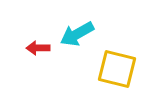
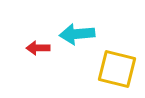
cyan arrow: rotated 24 degrees clockwise
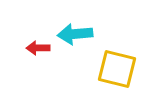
cyan arrow: moved 2 px left
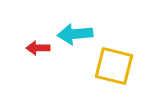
yellow square: moved 3 px left, 3 px up
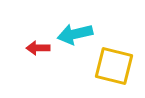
cyan arrow: rotated 8 degrees counterclockwise
